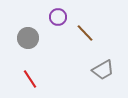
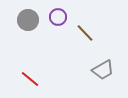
gray circle: moved 18 px up
red line: rotated 18 degrees counterclockwise
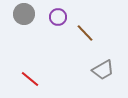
gray circle: moved 4 px left, 6 px up
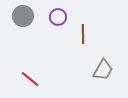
gray circle: moved 1 px left, 2 px down
brown line: moved 2 px left, 1 px down; rotated 42 degrees clockwise
gray trapezoid: rotated 30 degrees counterclockwise
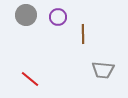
gray circle: moved 3 px right, 1 px up
gray trapezoid: rotated 65 degrees clockwise
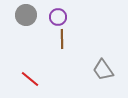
brown line: moved 21 px left, 5 px down
gray trapezoid: rotated 50 degrees clockwise
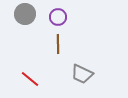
gray circle: moved 1 px left, 1 px up
brown line: moved 4 px left, 5 px down
gray trapezoid: moved 21 px left, 4 px down; rotated 30 degrees counterclockwise
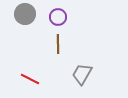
gray trapezoid: rotated 95 degrees clockwise
red line: rotated 12 degrees counterclockwise
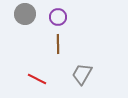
red line: moved 7 px right
